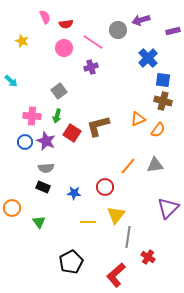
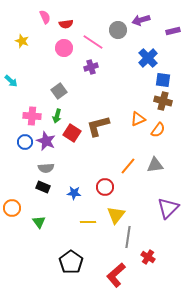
black pentagon: rotated 10 degrees counterclockwise
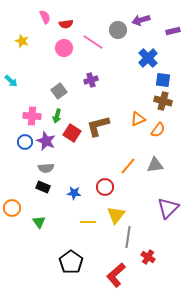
purple cross: moved 13 px down
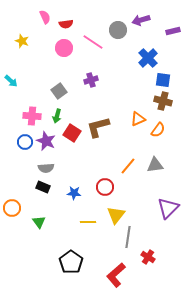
brown L-shape: moved 1 px down
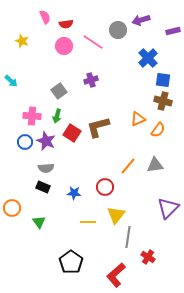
pink circle: moved 2 px up
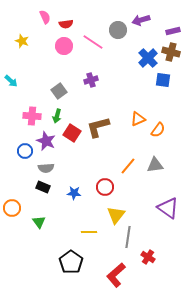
brown cross: moved 8 px right, 49 px up
blue circle: moved 9 px down
purple triangle: rotated 40 degrees counterclockwise
yellow line: moved 1 px right, 10 px down
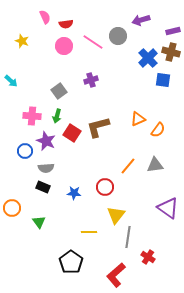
gray circle: moved 6 px down
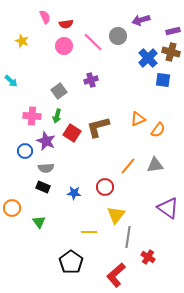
pink line: rotated 10 degrees clockwise
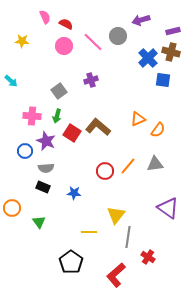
red semicircle: rotated 144 degrees counterclockwise
yellow star: rotated 16 degrees counterclockwise
brown L-shape: rotated 55 degrees clockwise
gray triangle: moved 1 px up
red circle: moved 16 px up
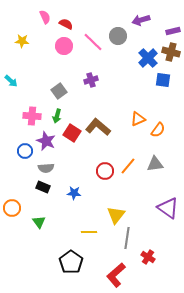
gray line: moved 1 px left, 1 px down
